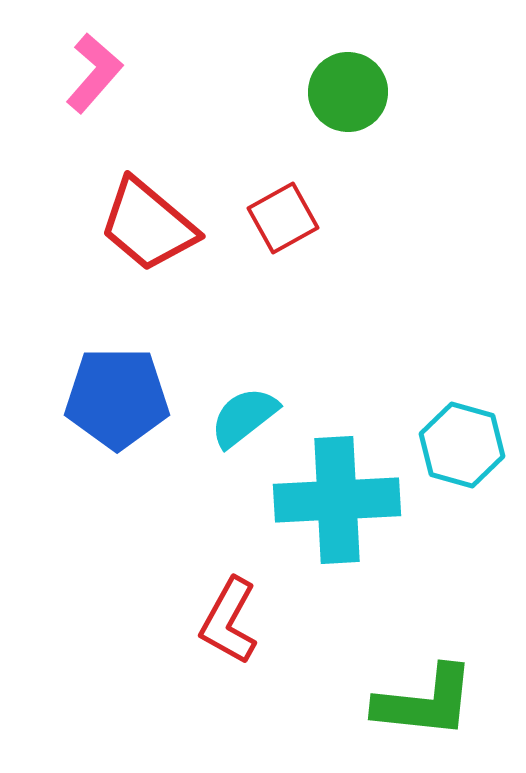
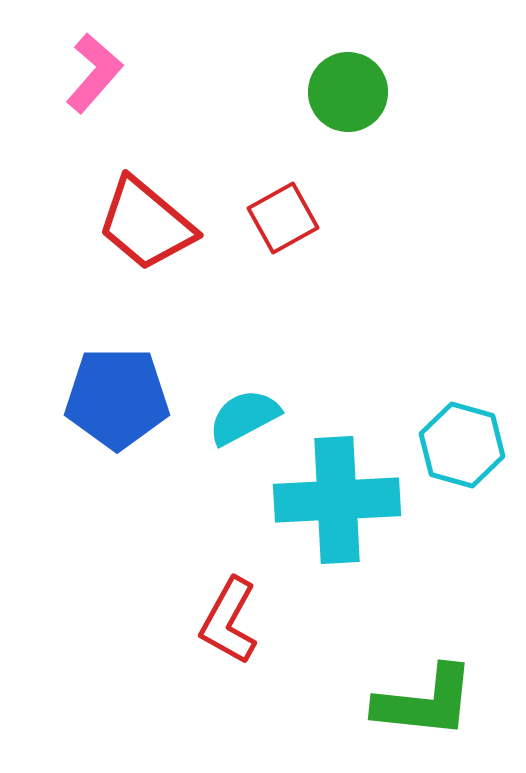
red trapezoid: moved 2 px left, 1 px up
cyan semicircle: rotated 10 degrees clockwise
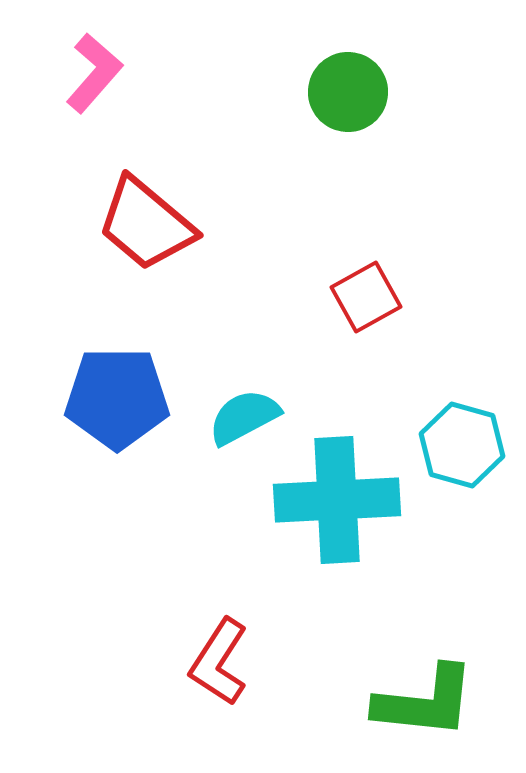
red square: moved 83 px right, 79 px down
red L-shape: moved 10 px left, 41 px down; rotated 4 degrees clockwise
